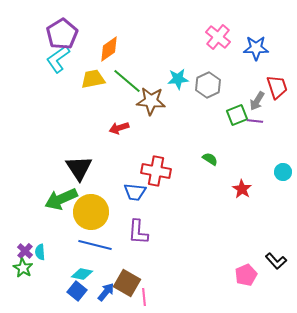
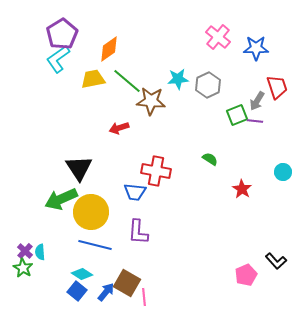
cyan diamond: rotated 20 degrees clockwise
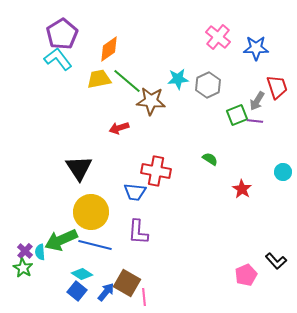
cyan L-shape: rotated 88 degrees clockwise
yellow trapezoid: moved 6 px right
green arrow: moved 41 px down
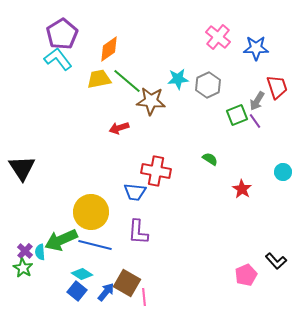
purple line: rotated 49 degrees clockwise
black triangle: moved 57 px left
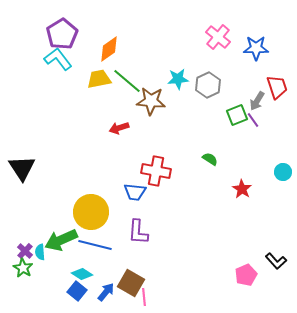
purple line: moved 2 px left, 1 px up
brown square: moved 4 px right
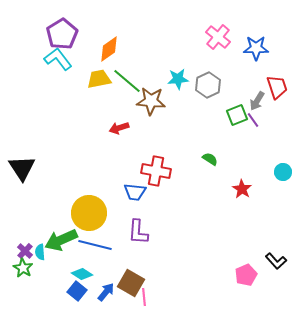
yellow circle: moved 2 px left, 1 px down
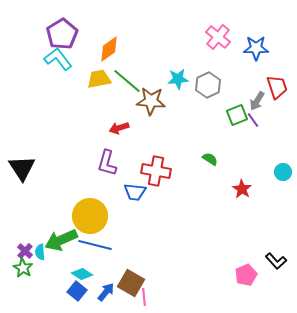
yellow circle: moved 1 px right, 3 px down
purple L-shape: moved 31 px left, 69 px up; rotated 12 degrees clockwise
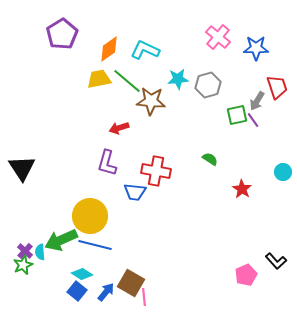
cyan L-shape: moved 87 px right, 9 px up; rotated 28 degrees counterclockwise
gray hexagon: rotated 10 degrees clockwise
green square: rotated 10 degrees clockwise
green star: moved 3 px up; rotated 18 degrees clockwise
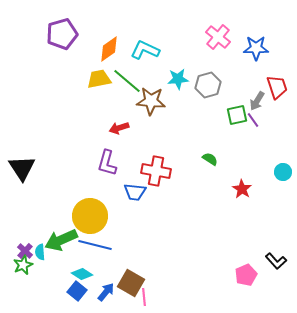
purple pentagon: rotated 16 degrees clockwise
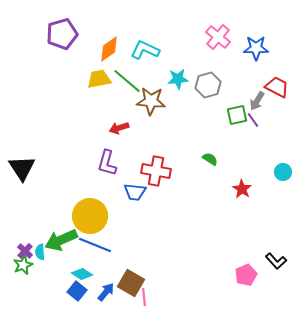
red trapezoid: rotated 45 degrees counterclockwise
blue line: rotated 8 degrees clockwise
